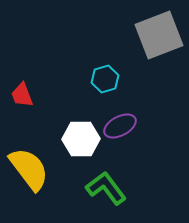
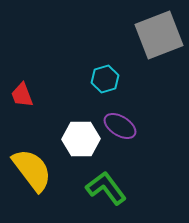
purple ellipse: rotated 60 degrees clockwise
yellow semicircle: moved 3 px right, 1 px down
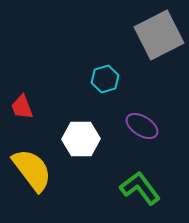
gray square: rotated 6 degrees counterclockwise
red trapezoid: moved 12 px down
purple ellipse: moved 22 px right
green L-shape: moved 34 px right
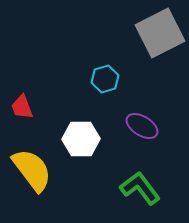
gray square: moved 1 px right, 2 px up
